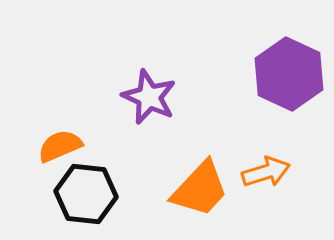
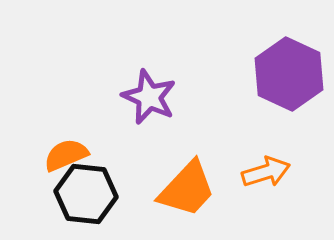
orange semicircle: moved 6 px right, 9 px down
orange trapezoid: moved 13 px left
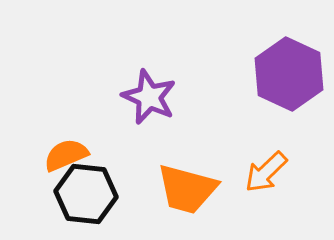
orange arrow: rotated 153 degrees clockwise
orange trapezoid: rotated 62 degrees clockwise
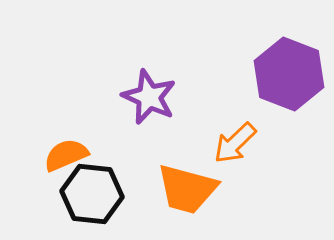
purple hexagon: rotated 4 degrees counterclockwise
orange arrow: moved 31 px left, 29 px up
black hexagon: moved 6 px right
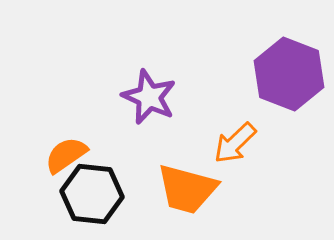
orange semicircle: rotated 12 degrees counterclockwise
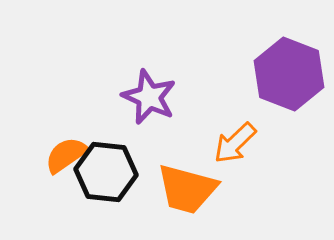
black hexagon: moved 14 px right, 22 px up
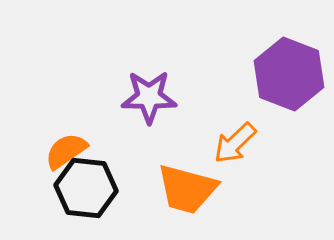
purple star: rotated 24 degrees counterclockwise
orange semicircle: moved 4 px up
black hexagon: moved 20 px left, 16 px down
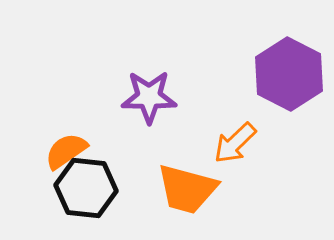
purple hexagon: rotated 6 degrees clockwise
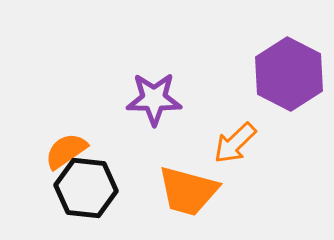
purple star: moved 5 px right, 2 px down
orange trapezoid: moved 1 px right, 2 px down
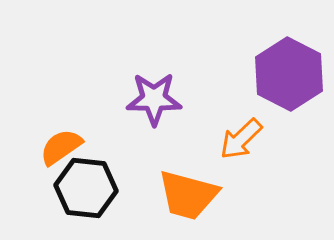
orange arrow: moved 6 px right, 4 px up
orange semicircle: moved 5 px left, 4 px up
orange trapezoid: moved 4 px down
